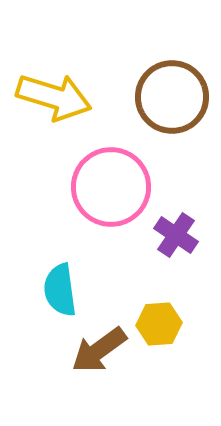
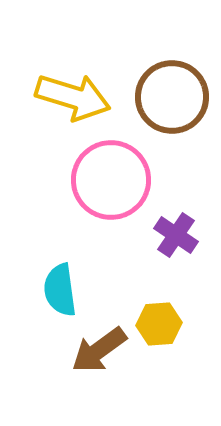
yellow arrow: moved 19 px right
pink circle: moved 7 px up
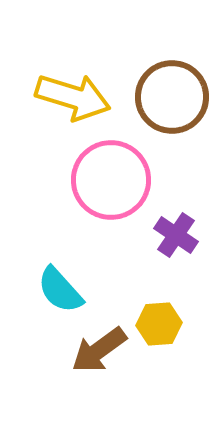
cyan semicircle: rotated 34 degrees counterclockwise
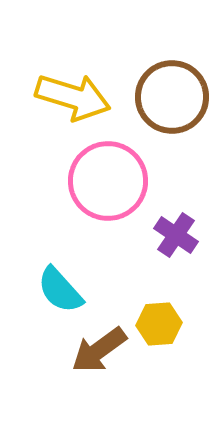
pink circle: moved 3 px left, 1 px down
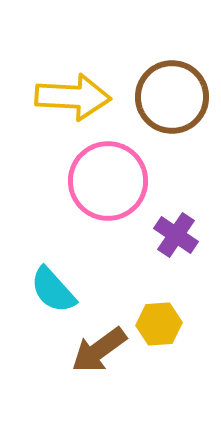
yellow arrow: rotated 14 degrees counterclockwise
cyan semicircle: moved 7 px left
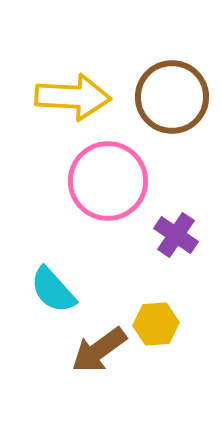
yellow hexagon: moved 3 px left
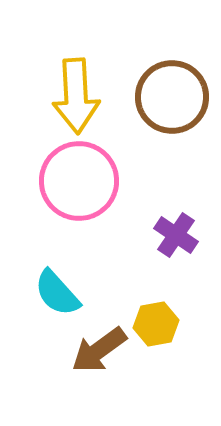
yellow arrow: moved 3 px right, 1 px up; rotated 84 degrees clockwise
pink circle: moved 29 px left
cyan semicircle: moved 4 px right, 3 px down
yellow hexagon: rotated 6 degrees counterclockwise
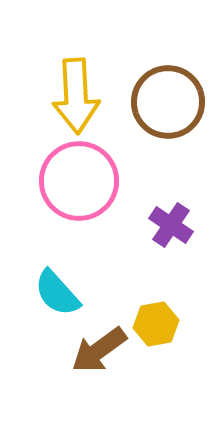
brown circle: moved 4 px left, 5 px down
purple cross: moved 5 px left, 10 px up
